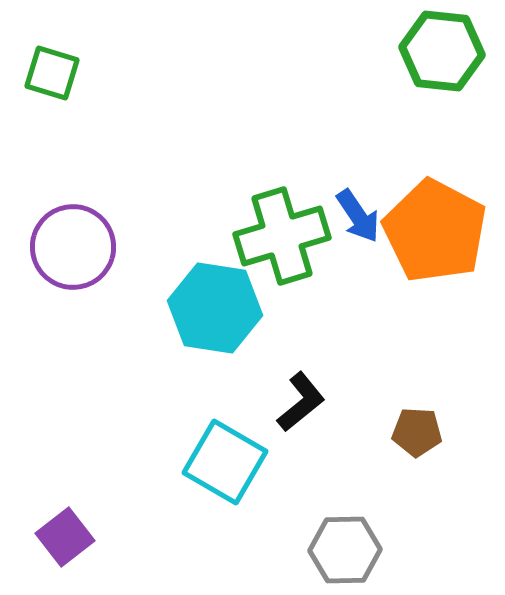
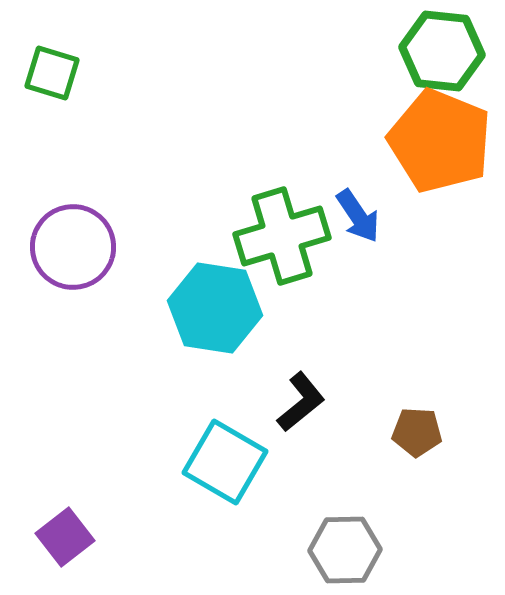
orange pentagon: moved 5 px right, 90 px up; rotated 6 degrees counterclockwise
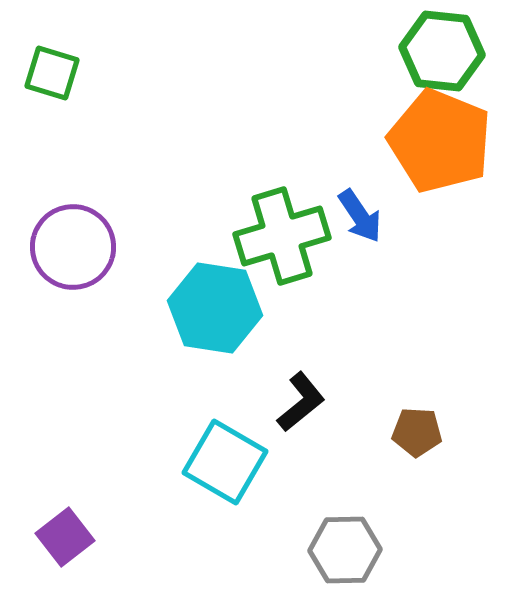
blue arrow: moved 2 px right
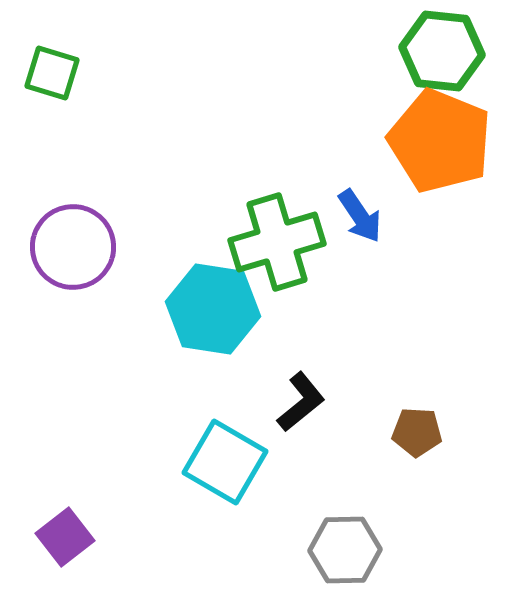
green cross: moved 5 px left, 6 px down
cyan hexagon: moved 2 px left, 1 px down
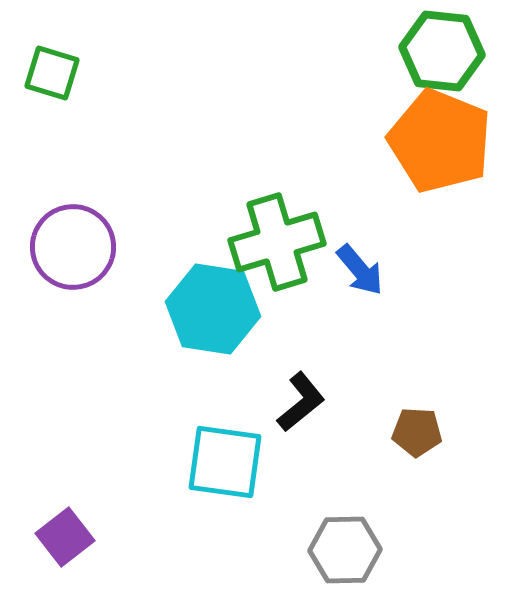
blue arrow: moved 54 px down; rotated 6 degrees counterclockwise
cyan square: rotated 22 degrees counterclockwise
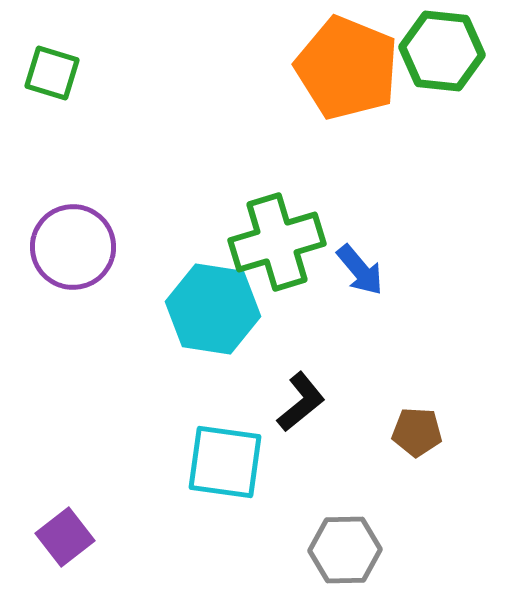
orange pentagon: moved 93 px left, 73 px up
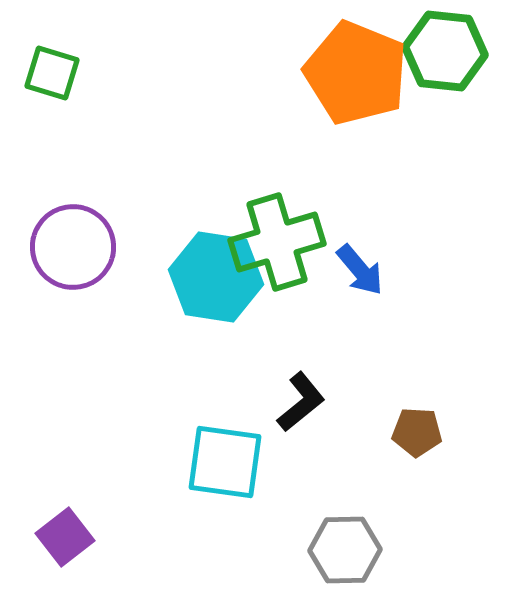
green hexagon: moved 3 px right
orange pentagon: moved 9 px right, 5 px down
cyan hexagon: moved 3 px right, 32 px up
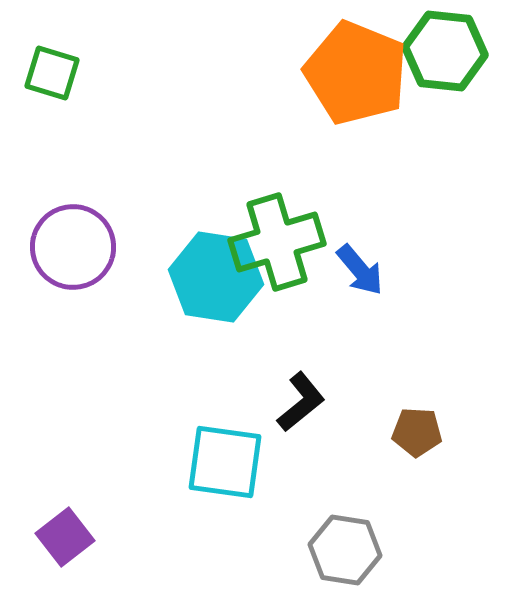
gray hexagon: rotated 10 degrees clockwise
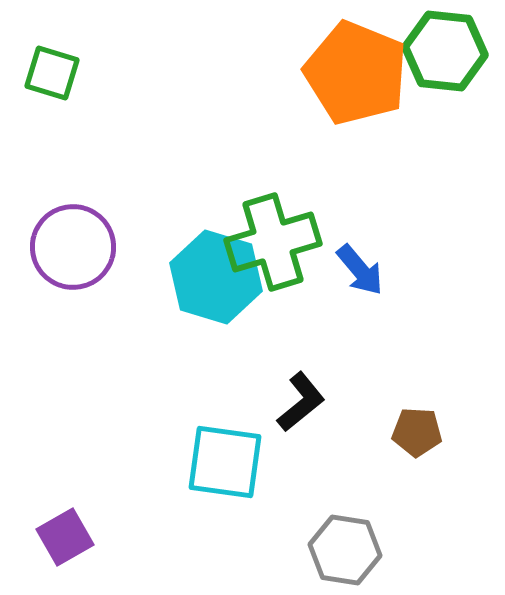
green cross: moved 4 px left
cyan hexagon: rotated 8 degrees clockwise
purple square: rotated 8 degrees clockwise
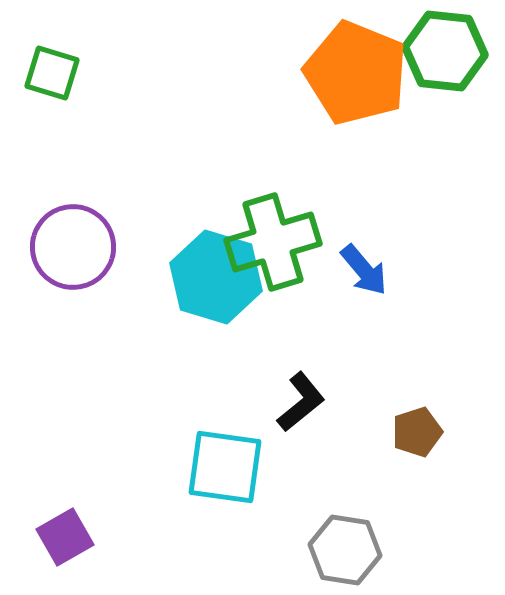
blue arrow: moved 4 px right
brown pentagon: rotated 21 degrees counterclockwise
cyan square: moved 5 px down
